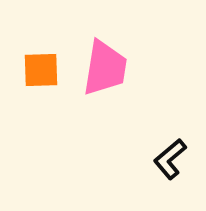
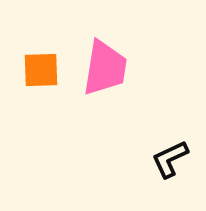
black L-shape: rotated 15 degrees clockwise
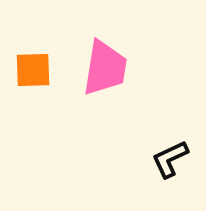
orange square: moved 8 px left
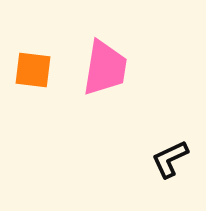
orange square: rotated 9 degrees clockwise
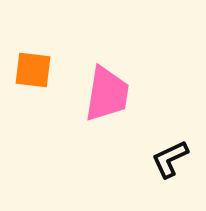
pink trapezoid: moved 2 px right, 26 px down
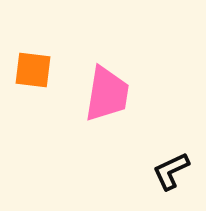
black L-shape: moved 1 px right, 12 px down
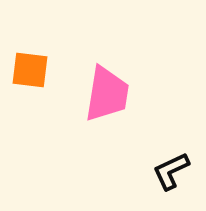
orange square: moved 3 px left
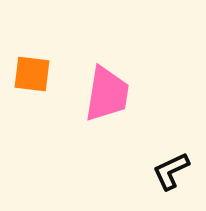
orange square: moved 2 px right, 4 px down
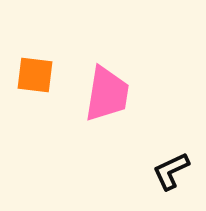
orange square: moved 3 px right, 1 px down
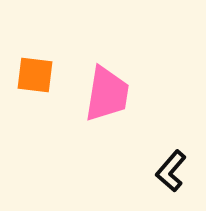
black L-shape: rotated 24 degrees counterclockwise
